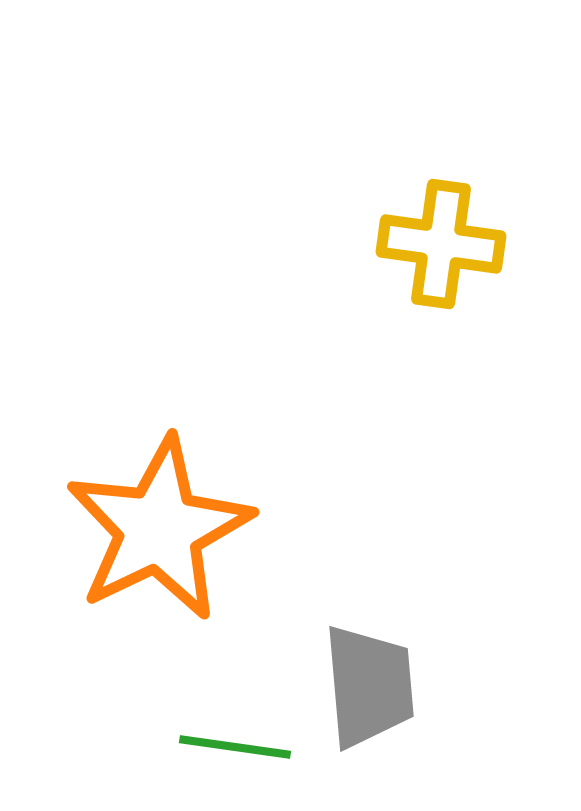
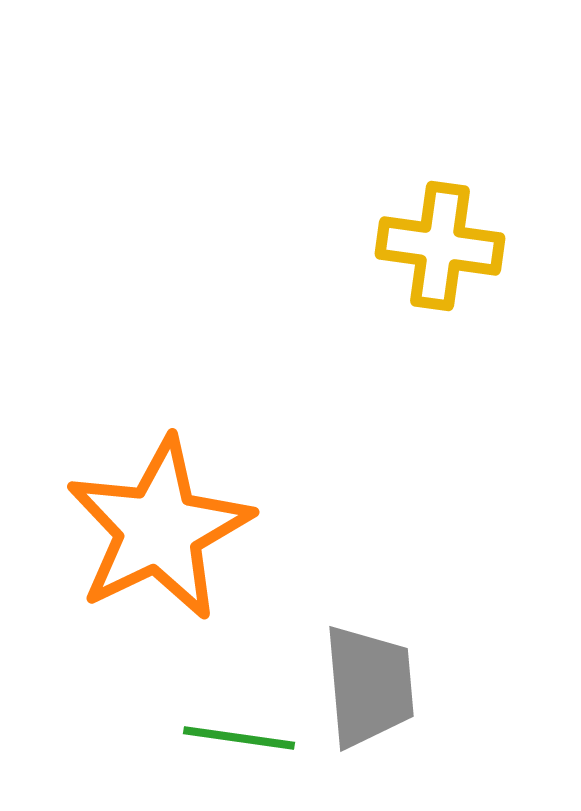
yellow cross: moved 1 px left, 2 px down
green line: moved 4 px right, 9 px up
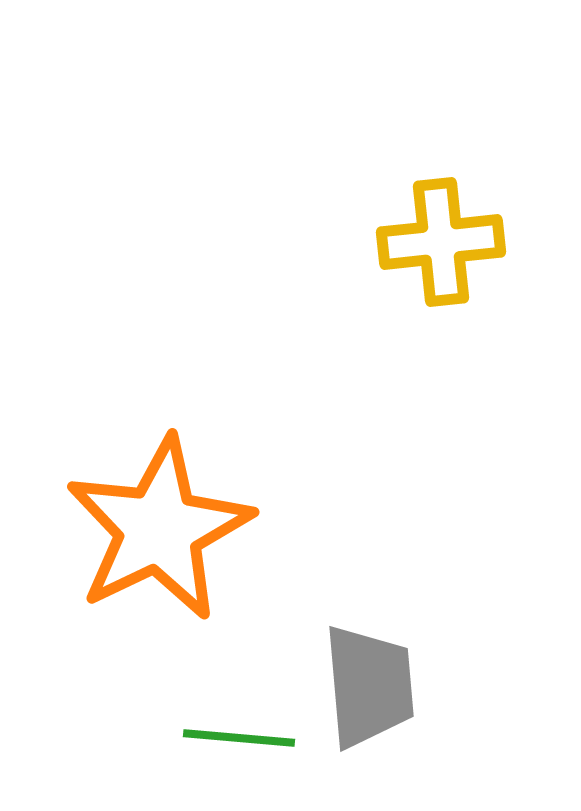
yellow cross: moved 1 px right, 4 px up; rotated 14 degrees counterclockwise
green line: rotated 3 degrees counterclockwise
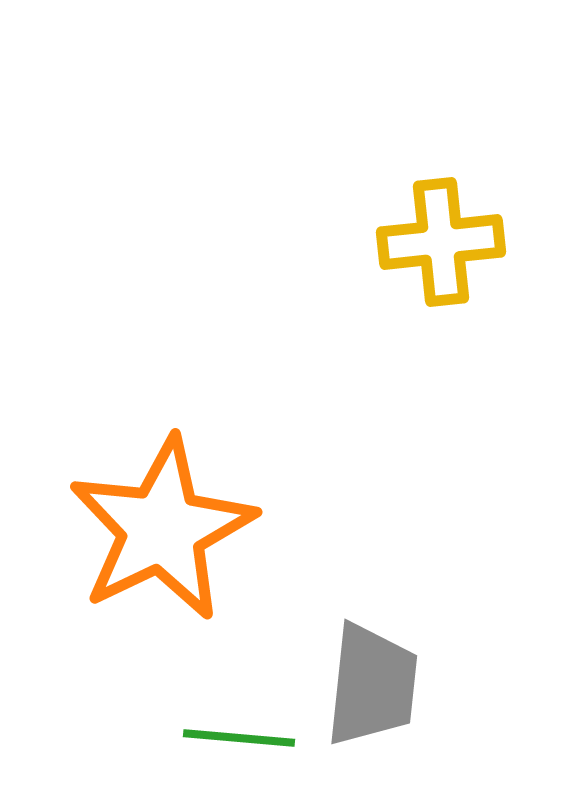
orange star: moved 3 px right
gray trapezoid: moved 3 px right, 1 px up; rotated 11 degrees clockwise
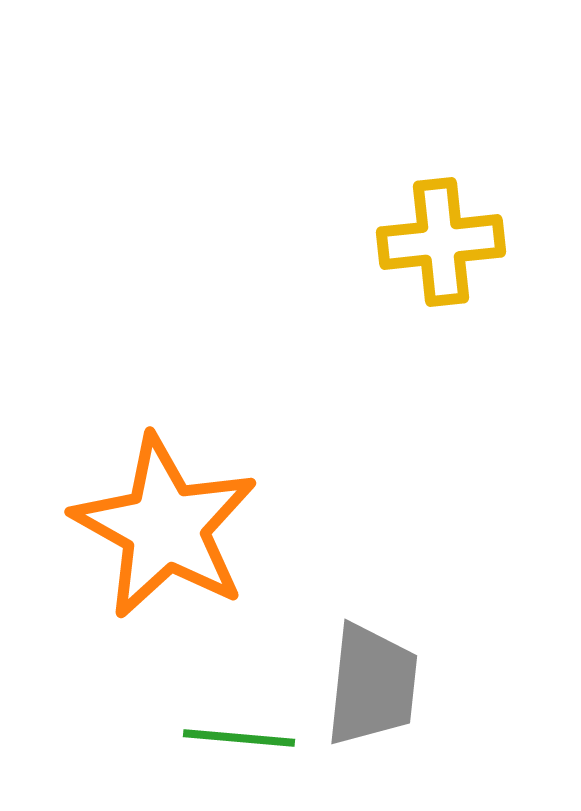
orange star: moved 3 px right, 2 px up; rotated 17 degrees counterclockwise
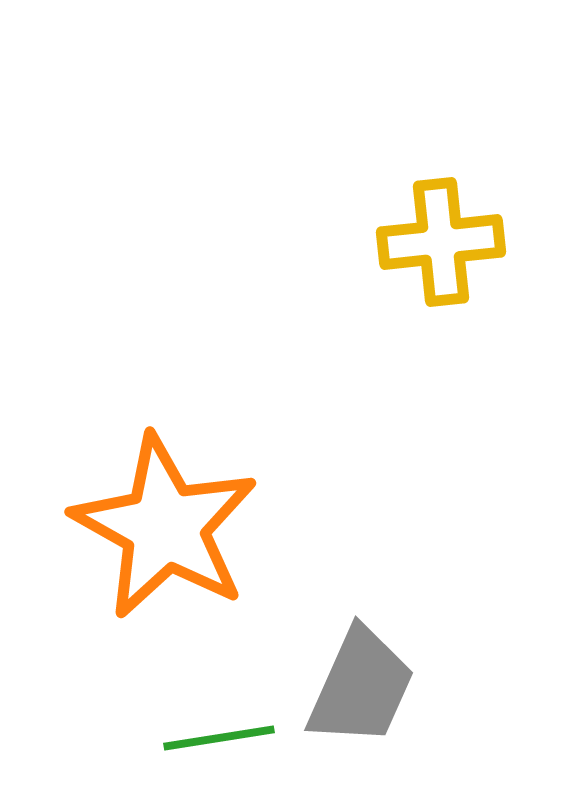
gray trapezoid: moved 11 px left, 2 px down; rotated 18 degrees clockwise
green line: moved 20 px left; rotated 14 degrees counterclockwise
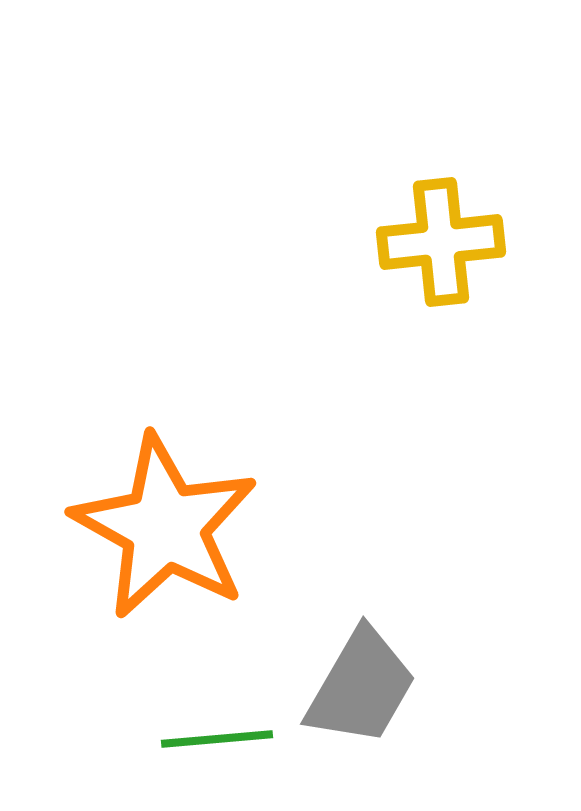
gray trapezoid: rotated 6 degrees clockwise
green line: moved 2 px left, 1 px down; rotated 4 degrees clockwise
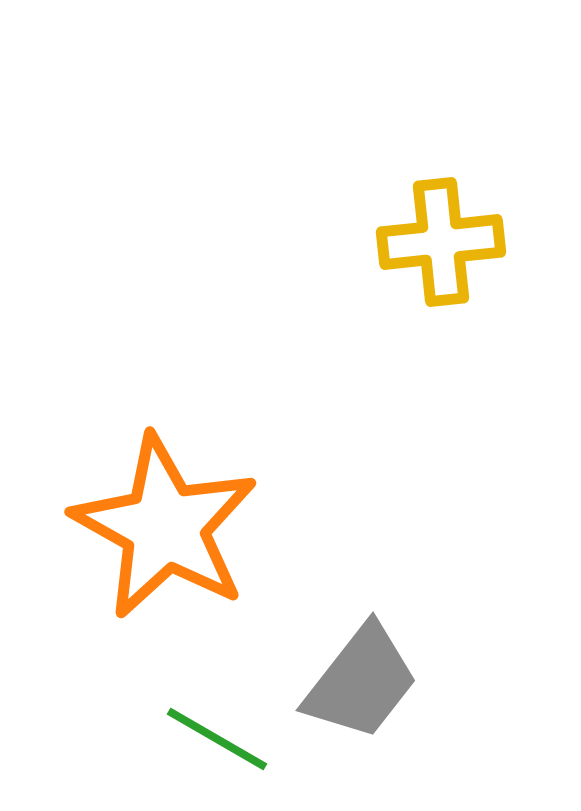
gray trapezoid: moved 5 px up; rotated 8 degrees clockwise
green line: rotated 35 degrees clockwise
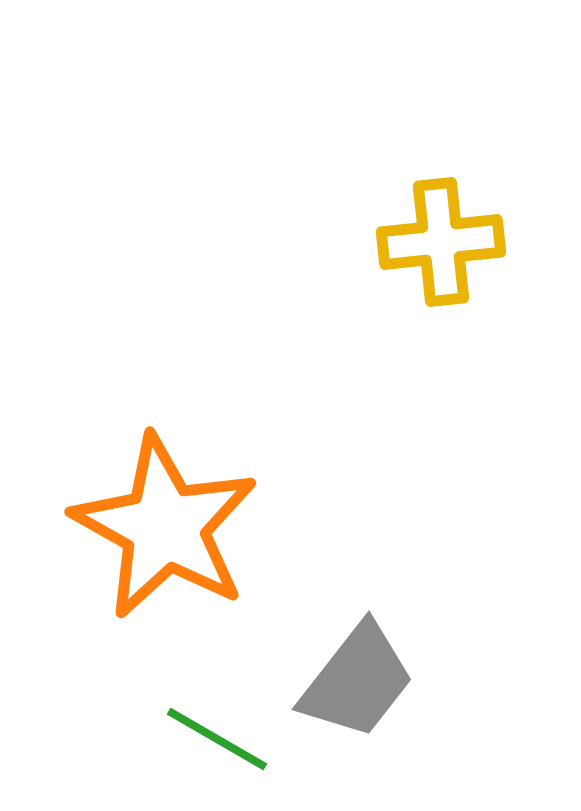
gray trapezoid: moved 4 px left, 1 px up
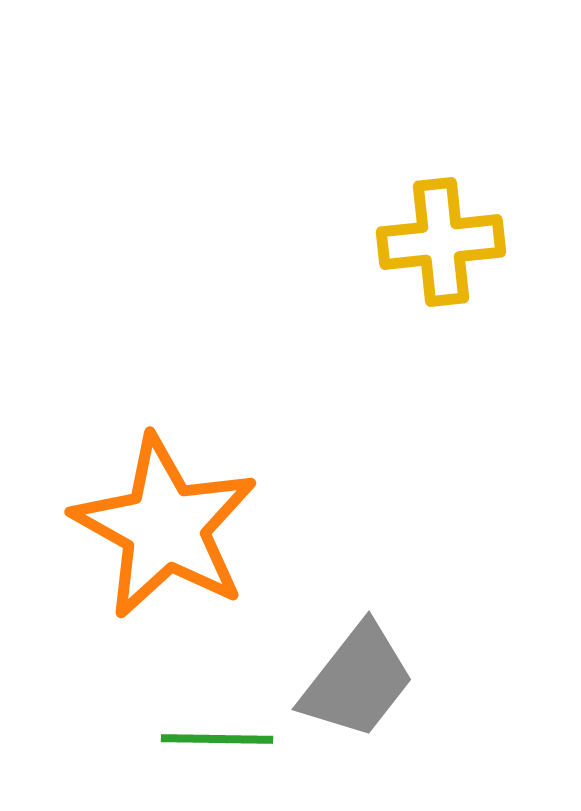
green line: rotated 29 degrees counterclockwise
